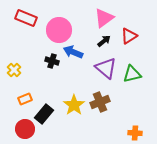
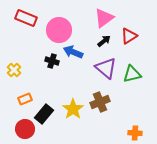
yellow star: moved 1 px left, 4 px down
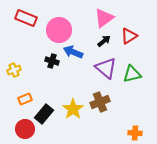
yellow cross: rotated 24 degrees clockwise
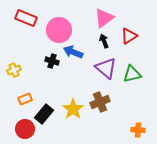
black arrow: rotated 72 degrees counterclockwise
orange cross: moved 3 px right, 3 px up
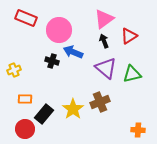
pink triangle: moved 1 px down
orange rectangle: rotated 24 degrees clockwise
